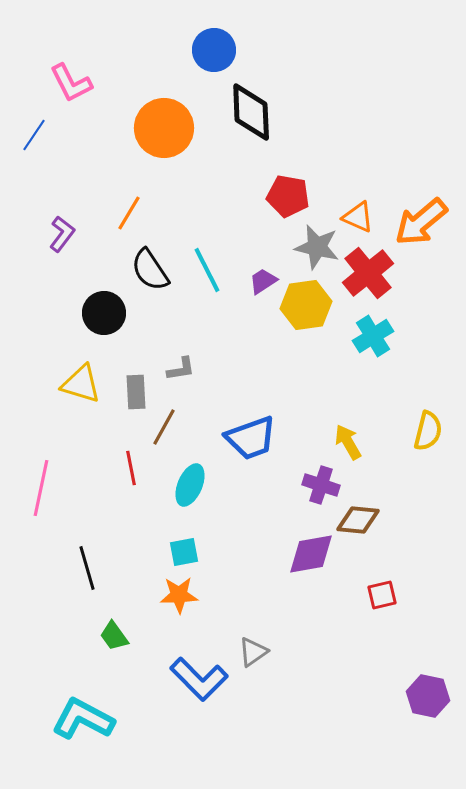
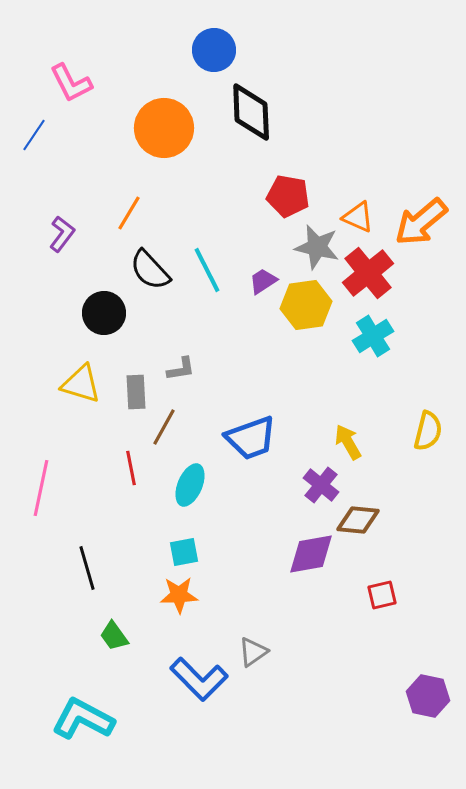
black semicircle: rotated 9 degrees counterclockwise
purple cross: rotated 21 degrees clockwise
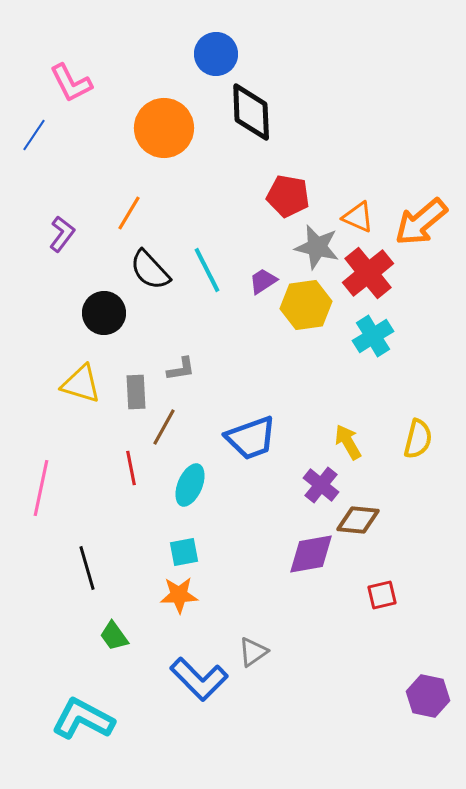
blue circle: moved 2 px right, 4 px down
yellow semicircle: moved 10 px left, 8 px down
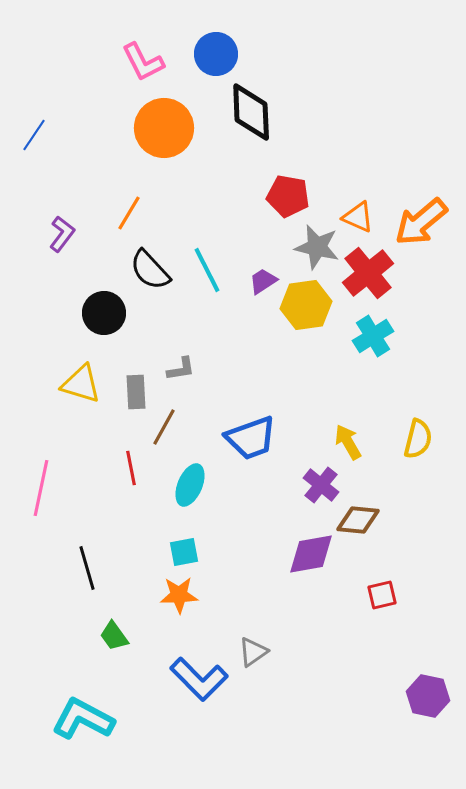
pink L-shape: moved 72 px right, 21 px up
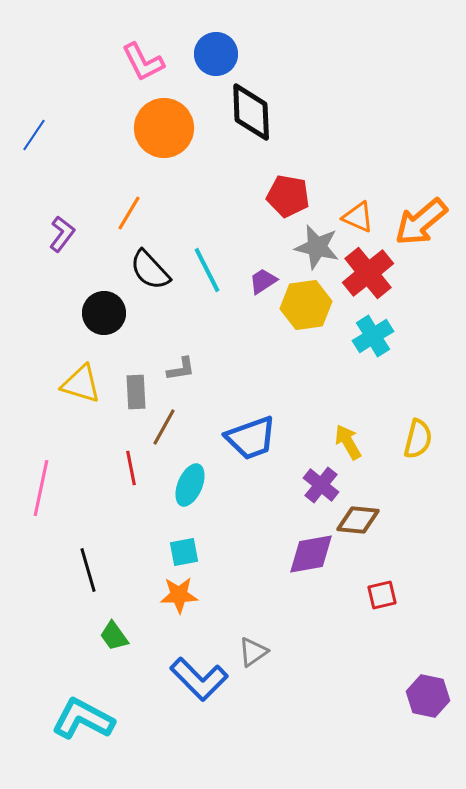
black line: moved 1 px right, 2 px down
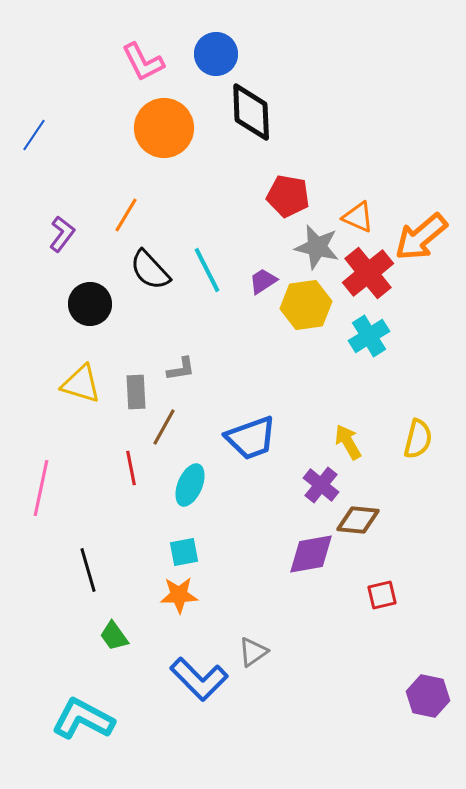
orange line: moved 3 px left, 2 px down
orange arrow: moved 15 px down
black circle: moved 14 px left, 9 px up
cyan cross: moved 4 px left
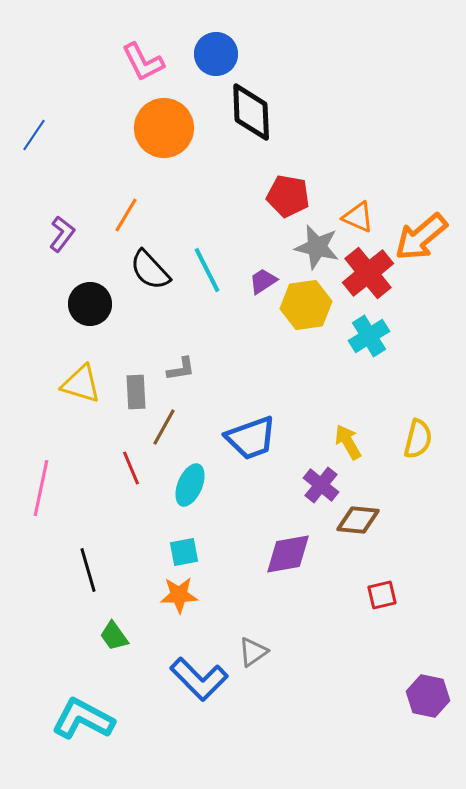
red line: rotated 12 degrees counterclockwise
purple diamond: moved 23 px left
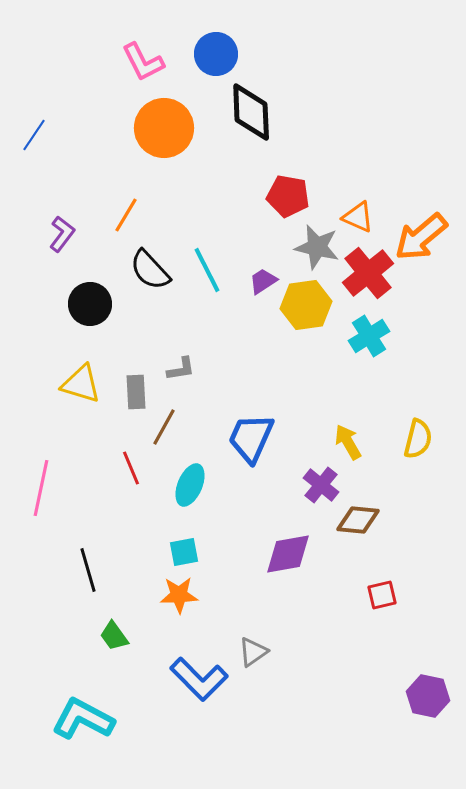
blue trapezoid: rotated 134 degrees clockwise
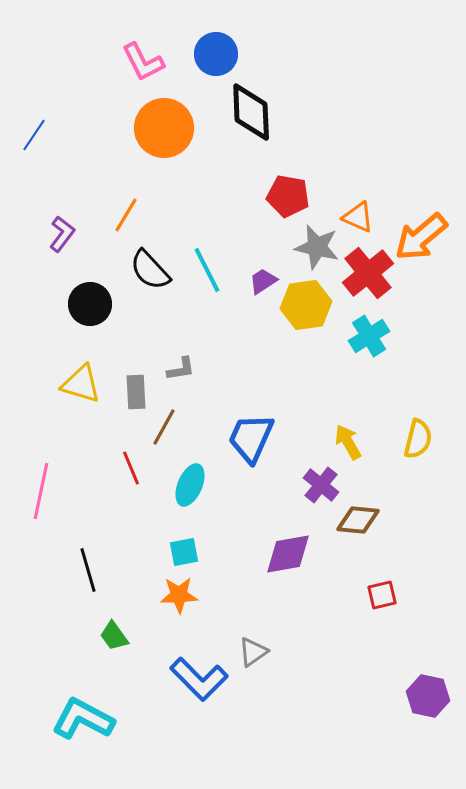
pink line: moved 3 px down
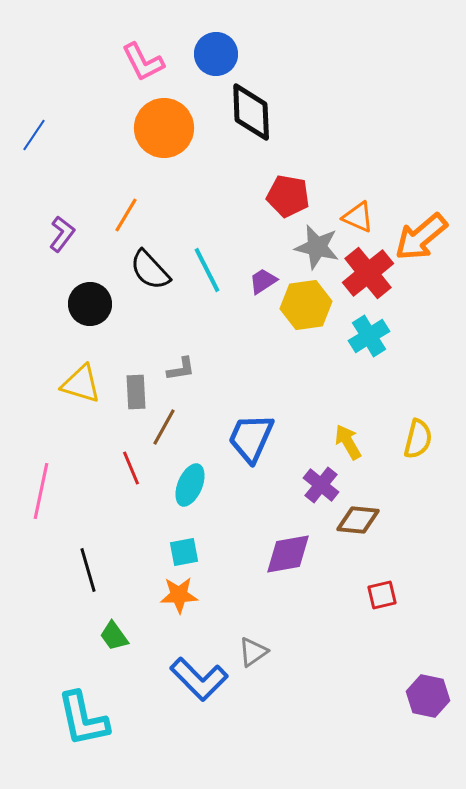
cyan L-shape: rotated 130 degrees counterclockwise
